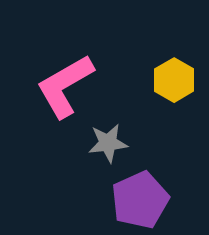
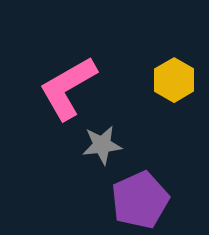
pink L-shape: moved 3 px right, 2 px down
gray star: moved 6 px left, 2 px down
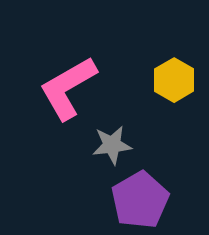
gray star: moved 10 px right
purple pentagon: rotated 6 degrees counterclockwise
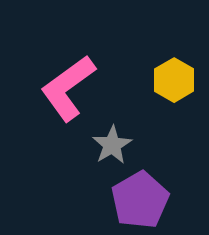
pink L-shape: rotated 6 degrees counterclockwise
gray star: rotated 24 degrees counterclockwise
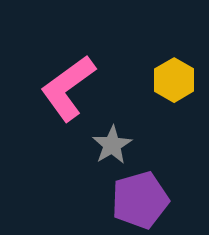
purple pentagon: rotated 14 degrees clockwise
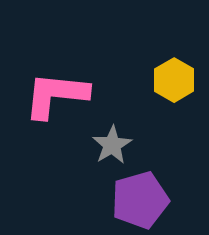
pink L-shape: moved 12 px left, 7 px down; rotated 42 degrees clockwise
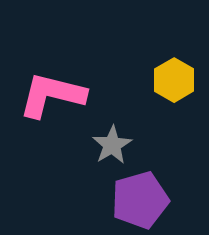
pink L-shape: moved 4 px left; rotated 8 degrees clockwise
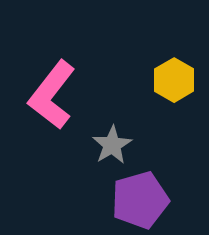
pink L-shape: rotated 66 degrees counterclockwise
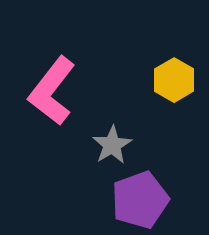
pink L-shape: moved 4 px up
purple pentagon: rotated 4 degrees counterclockwise
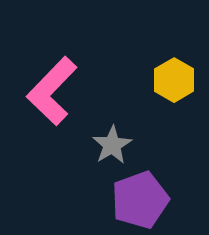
pink L-shape: rotated 6 degrees clockwise
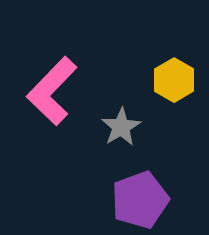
gray star: moved 9 px right, 18 px up
